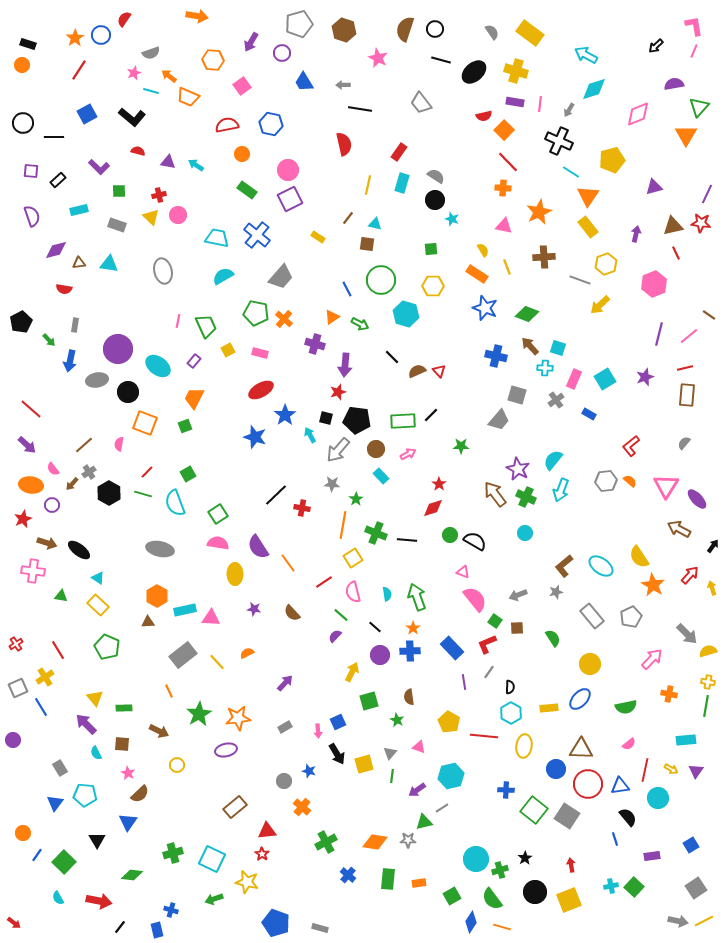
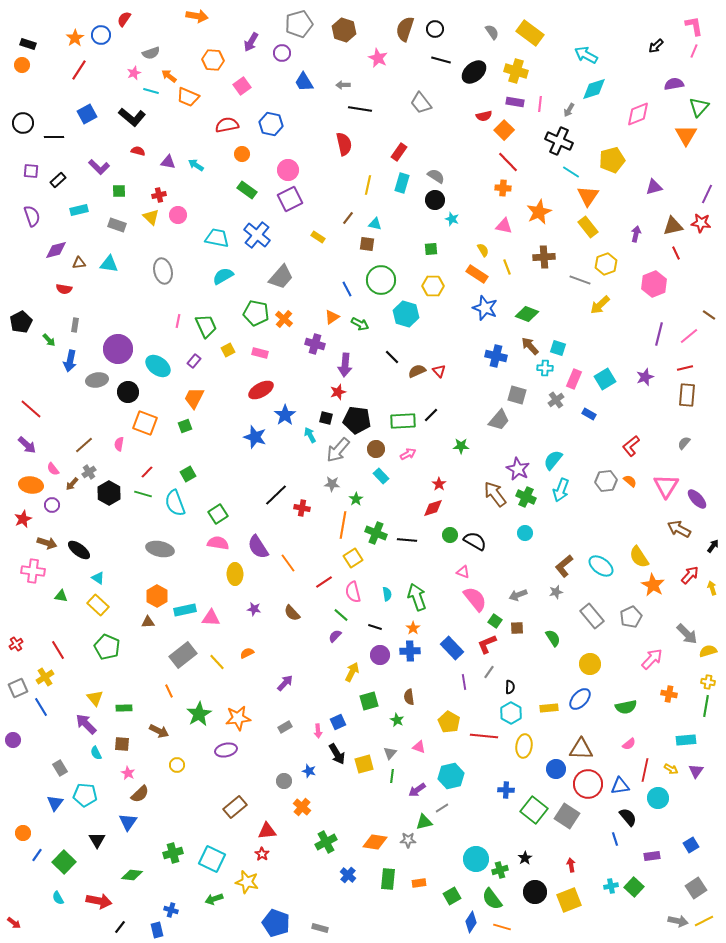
black line at (375, 627): rotated 24 degrees counterclockwise
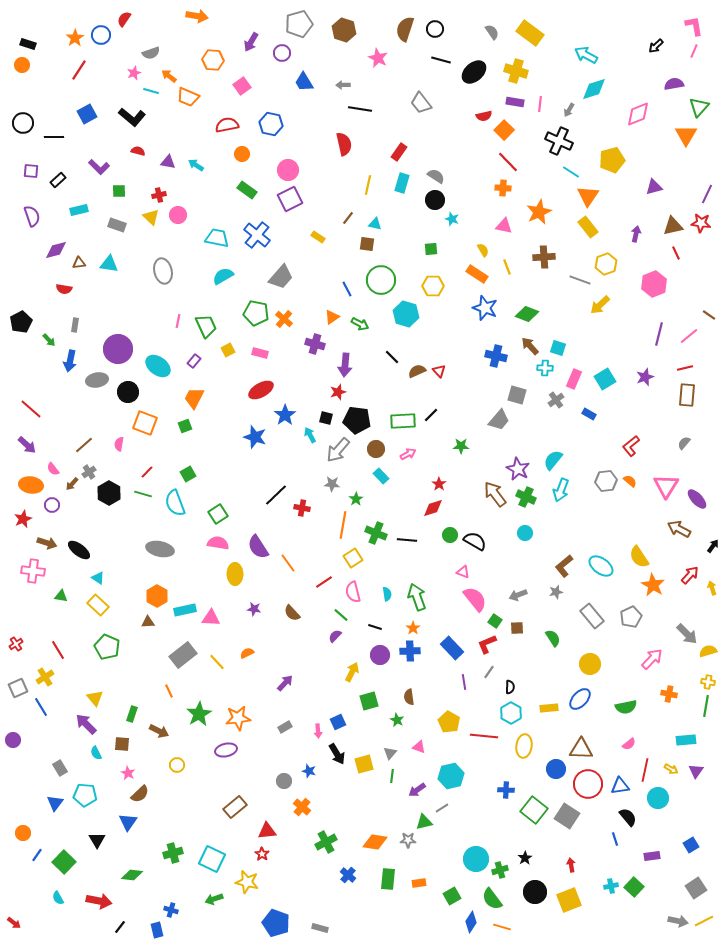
green rectangle at (124, 708): moved 8 px right, 6 px down; rotated 70 degrees counterclockwise
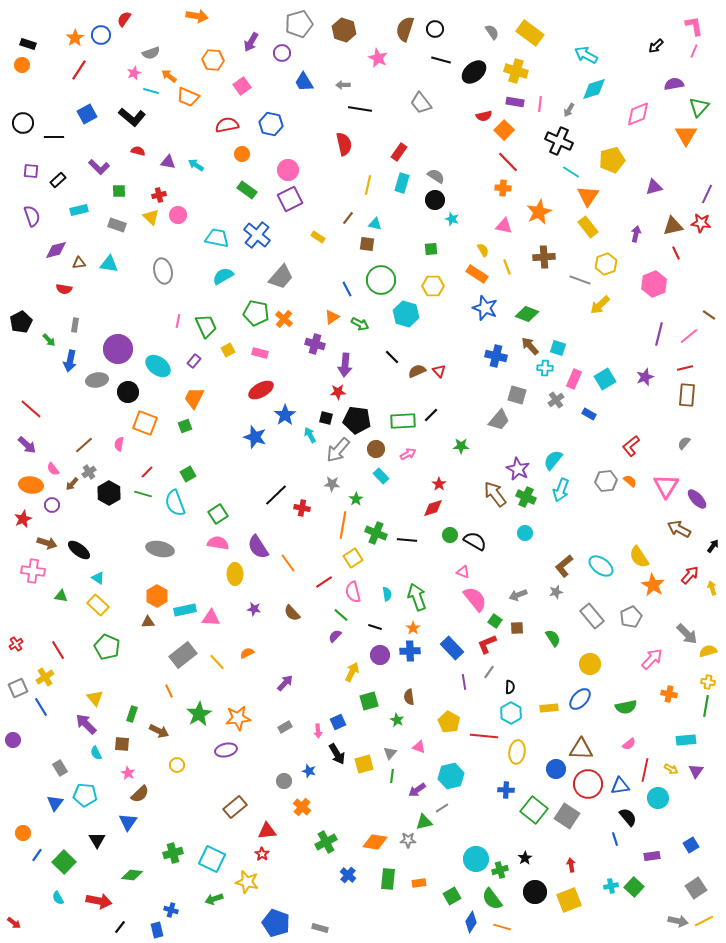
red star at (338, 392): rotated 14 degrees clockwise
yellow ellipse at (524, 746): moved 7 px left, 6 px down
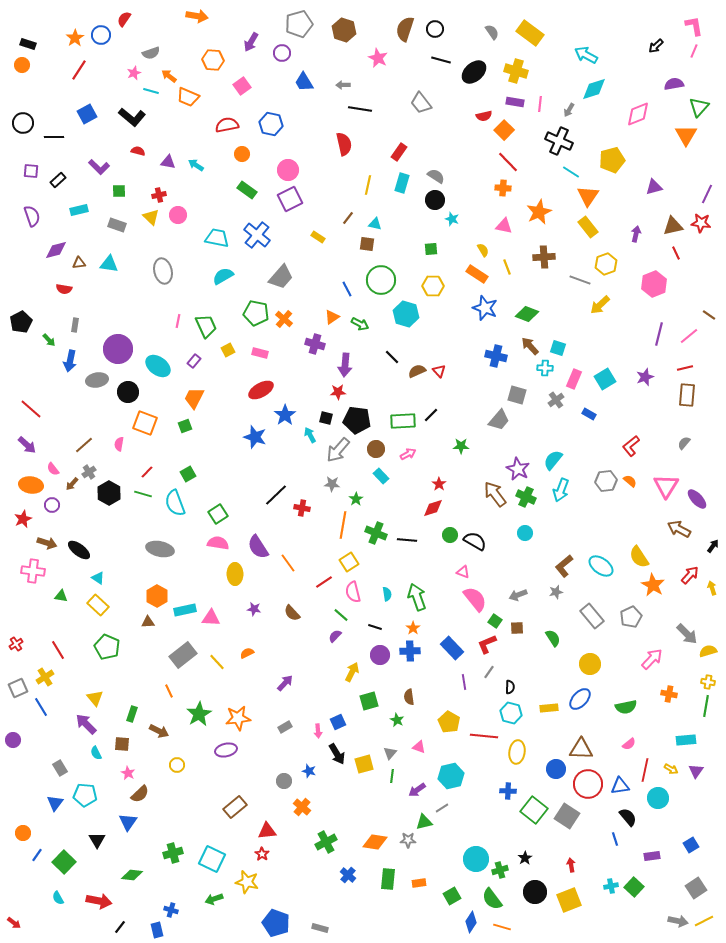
yellow square at (353, 558): moved 4 px left, 4 px down
cyan hexagon at (511, 713): rotated 15 degrees counterclockwise
blue cross at (506, 790): moved 2 px right, 1 px down
